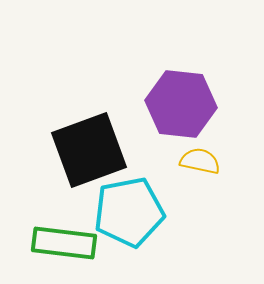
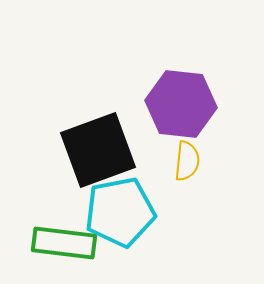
black square: moved 9 px right
yellow semicircle: moved 13 px left; rotated 84 degrees clockwise
cyan pentagon: moved 9 px left
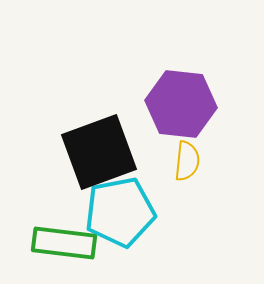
black square: moved 1 px right, 2 px down
